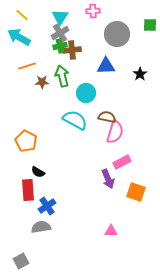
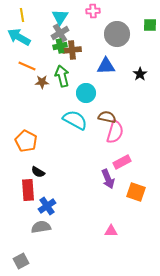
yellow line: rotated 40 degrees clockwise
orange line: rotated 42 degrees clockwise
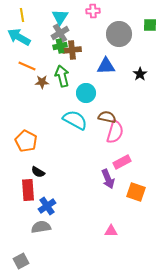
gray circle: moved 2 px right
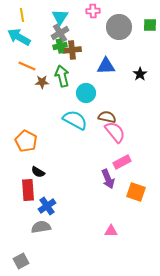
gray circle: moved 7 px up
pink semicircle: rotated 55 degrees counterclockwise
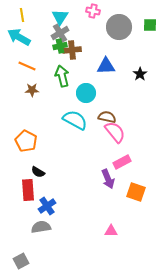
pink cross: rotated 16 degrees clockwise
brown star: moved 10 px left, 8 px down
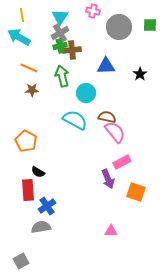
orange line: moved 2 px right, 2 px down
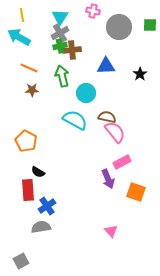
pink triangle: rotated 48 degrees clockwise
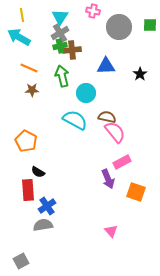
gray semicircle: moved 2 px right, 2 px up
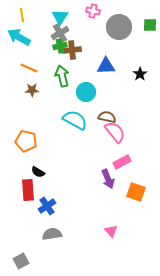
cyan circle: moved 1 px up
orange pentagon: rotated 15 degrees counterclockwise
gray semicircle: moved 9 px right, 9 px down
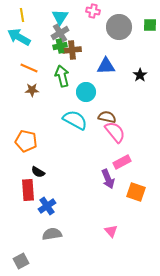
black star: moved 1 px down
